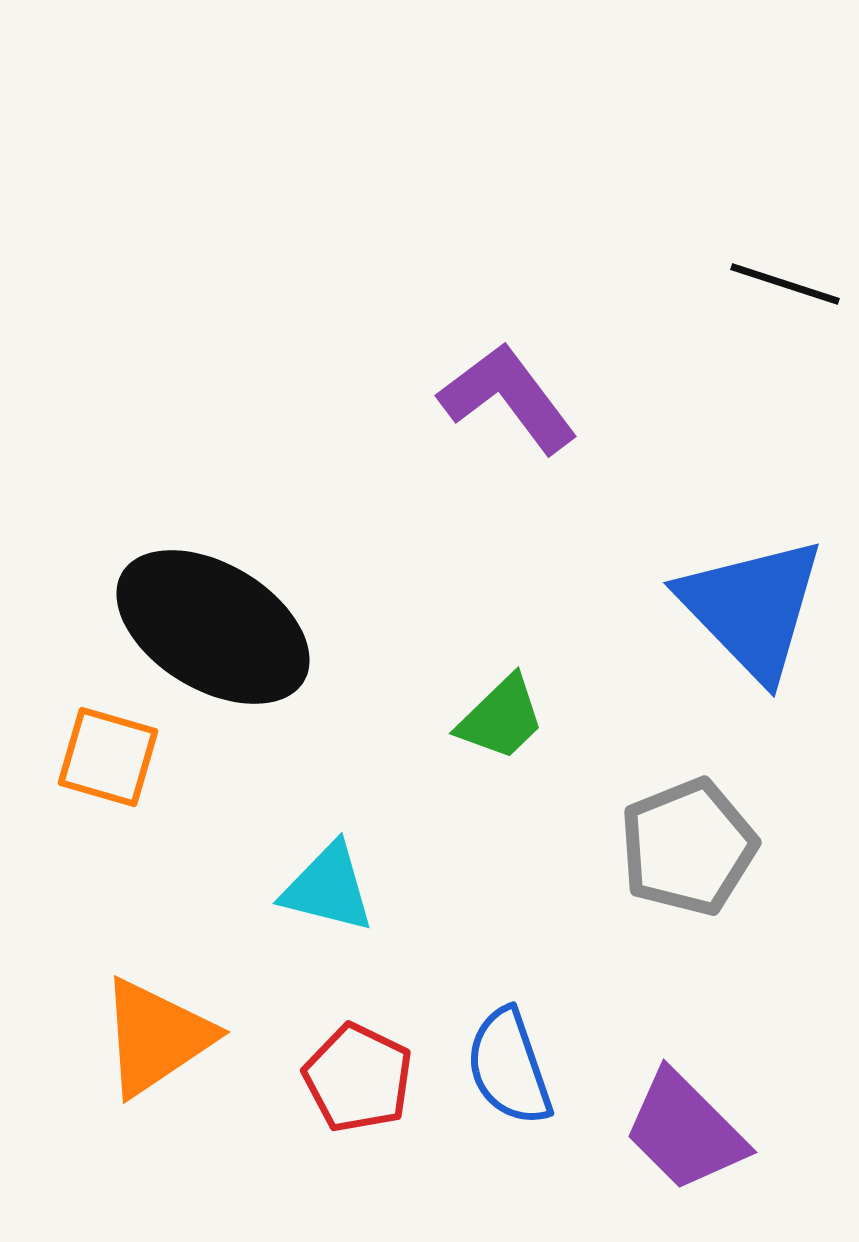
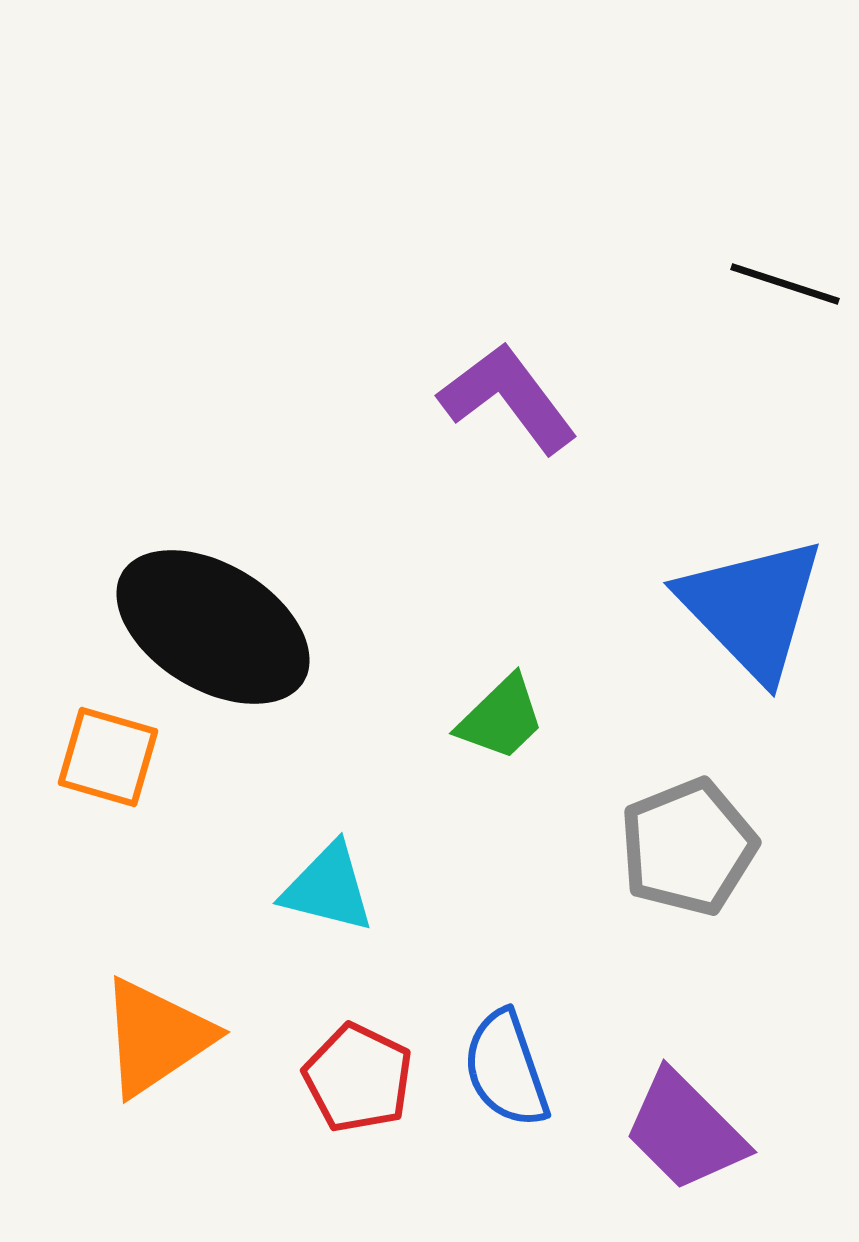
blue semicircle: moved 3 px left, 2 px down
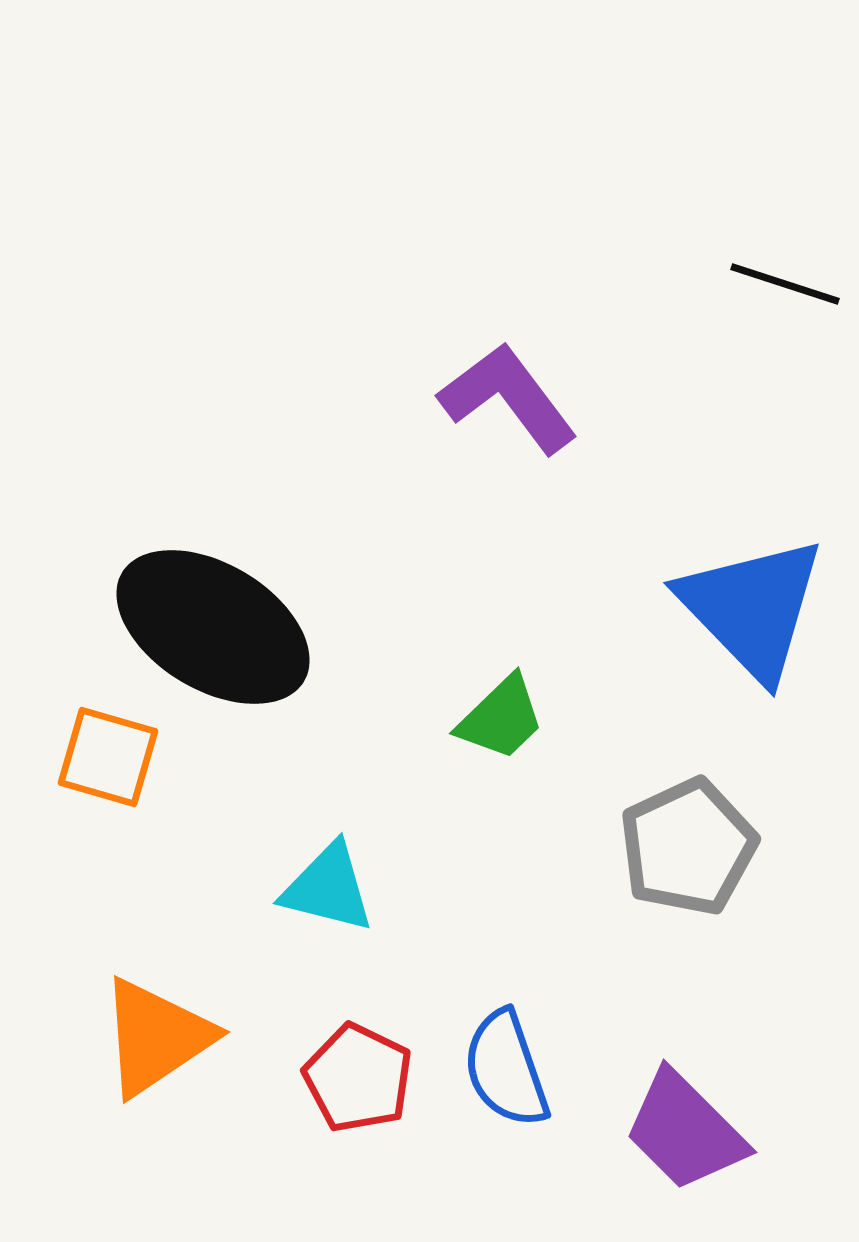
gray pentagon: rotated 3 degrees counterclockwise
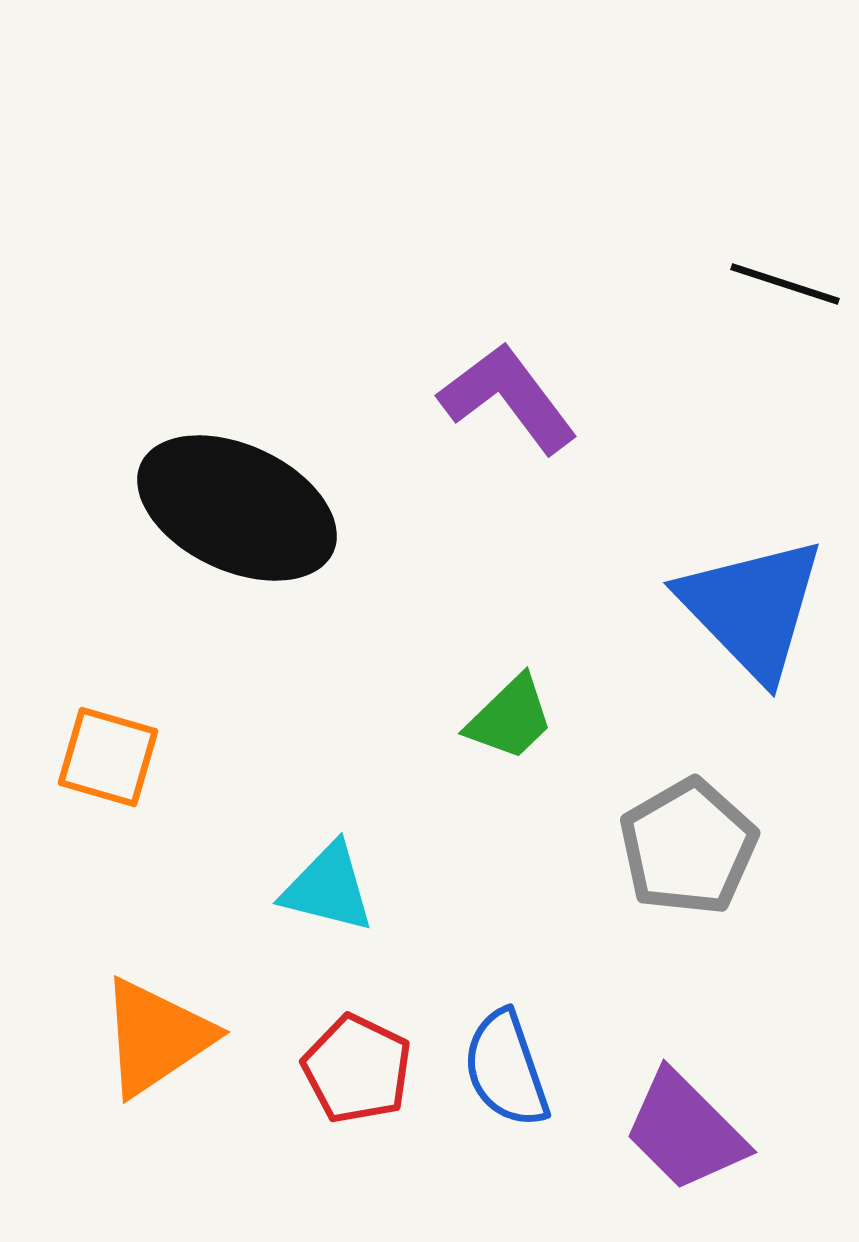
black ellipse: moved 24 px right, 119 px up; rotated 6 degrees counterclockwise
green trapezoid: moved 9 px right
gray pentagon: rotated 5 degrees counterclockwise
red pentagon: moved 1 px left, 9 px up
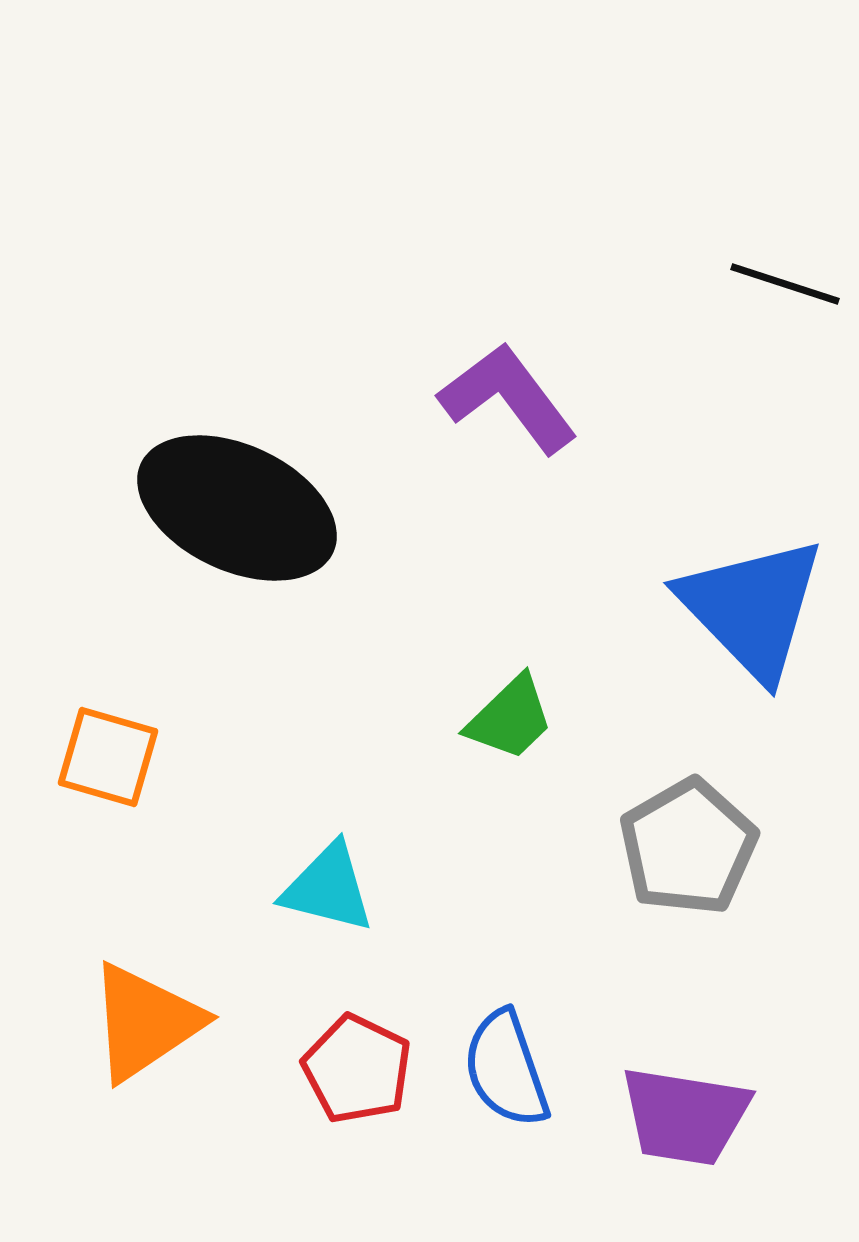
orange triangle: moved 11 px left, 15 px up
purple trapezoid: moved 15 px up; rotated 36 degrees counterclockwise
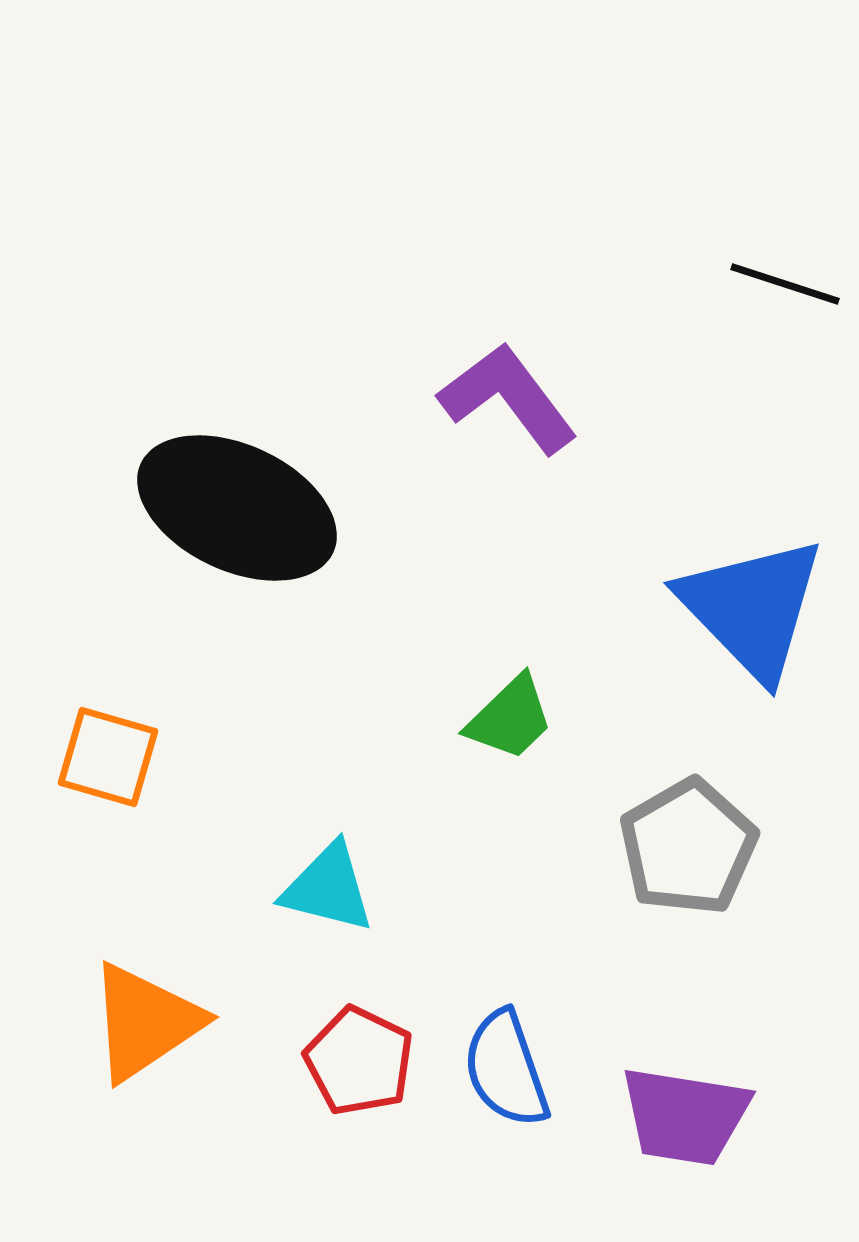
red pentagon: moved 2 px right, 8 px up
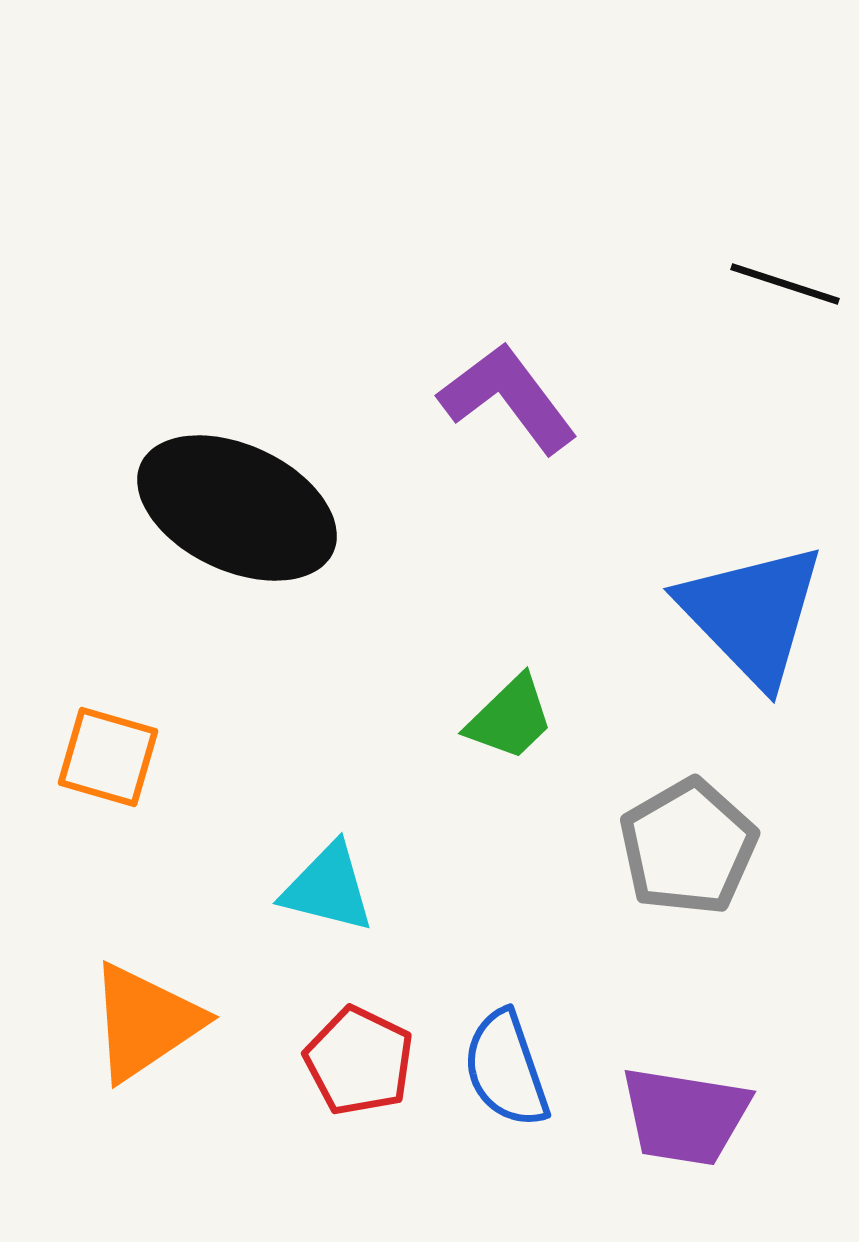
blue triangle: moved 6 px down
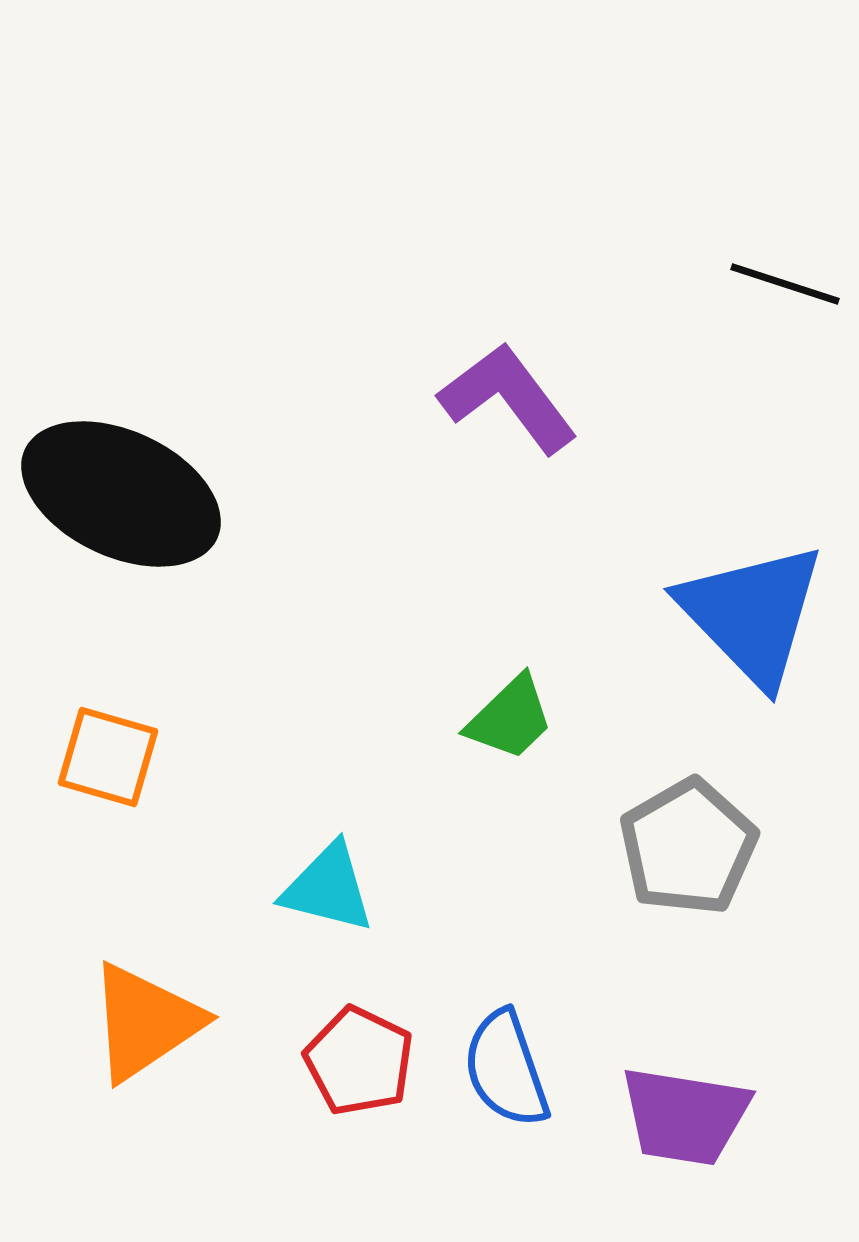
black ellipse: moved 116 px left, 14 px up
